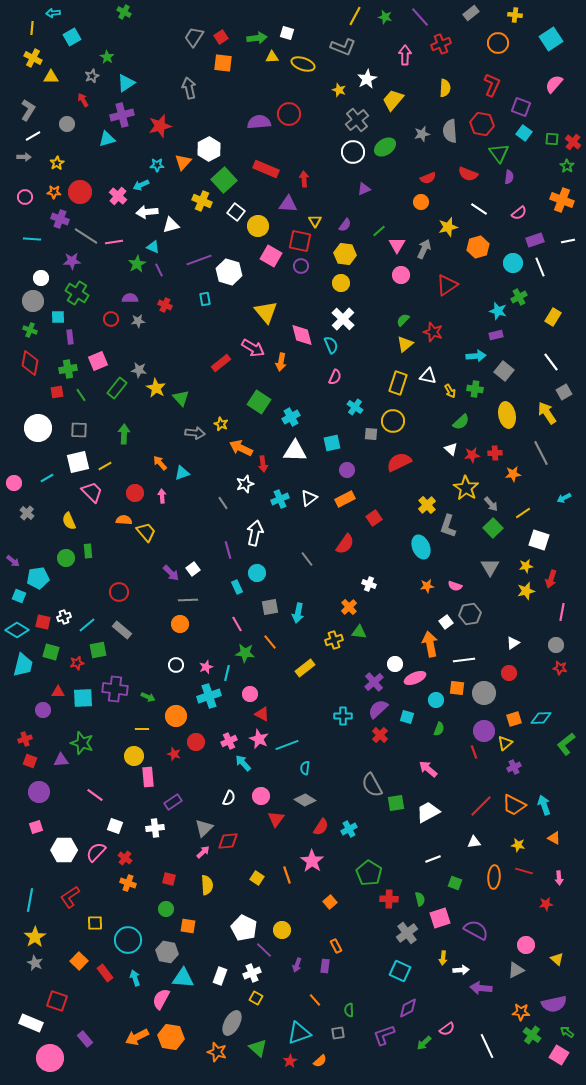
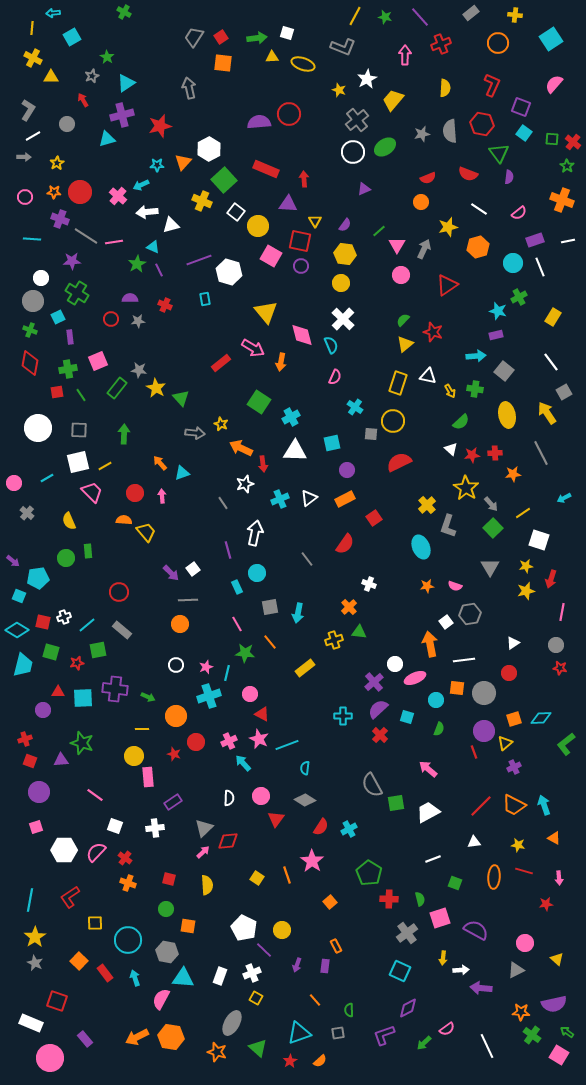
cyan square at (58, 317): rotated 24 degrees counterclockwise
white semicircle at (229, 798): rotated 21 degrees counterclockwise
pink circle at (526, 945): moved 1 px left, 2 px up
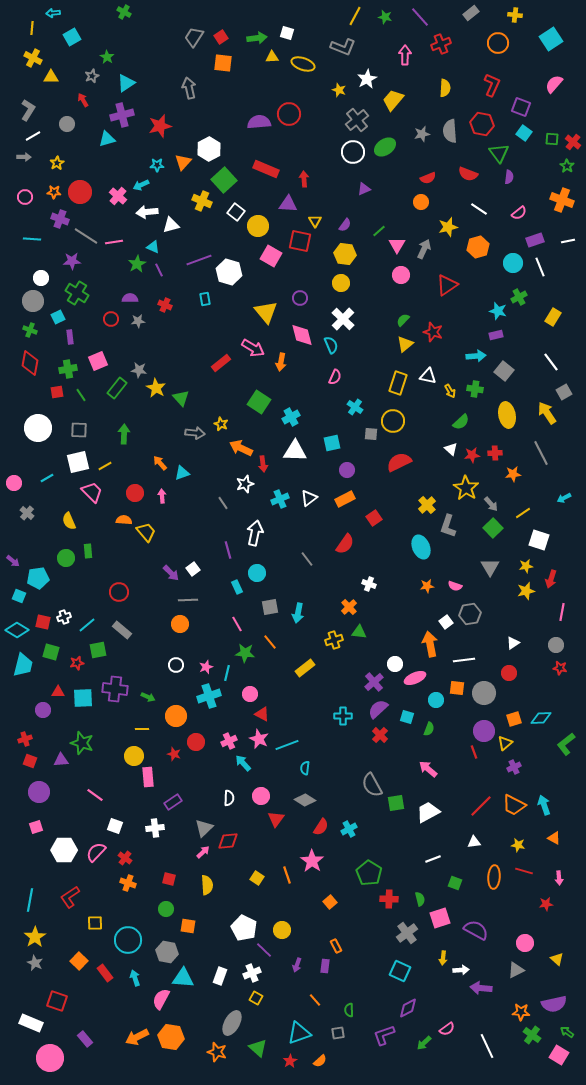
purple circle at (301, 266): moved 1 px left, 32 px down
green semicircle at (439, 729): moved 10 px left
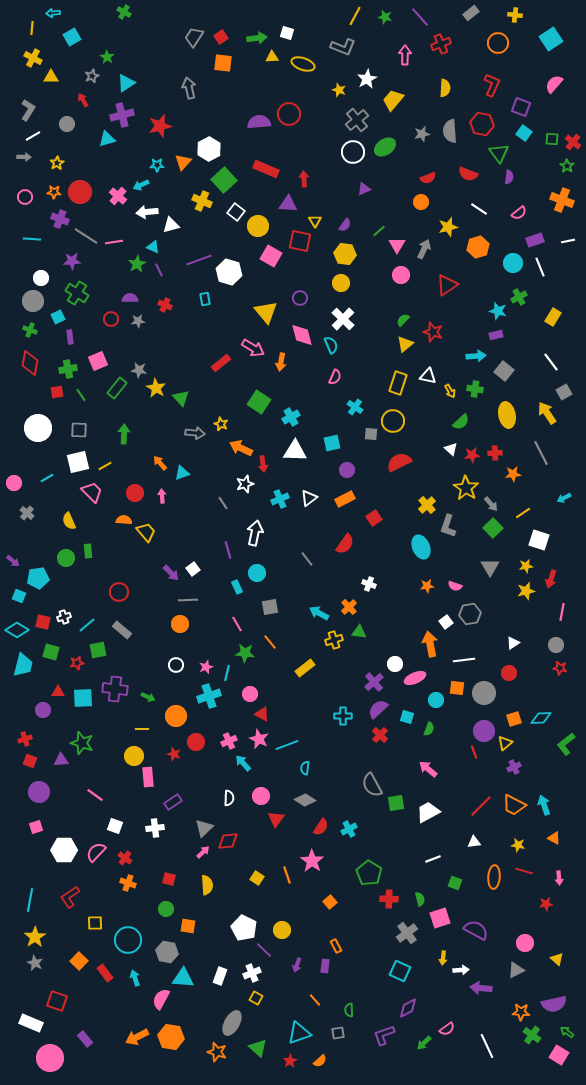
cyan arrow at (298, 613): moved 21 px right; rotated 108 degrees clockwise
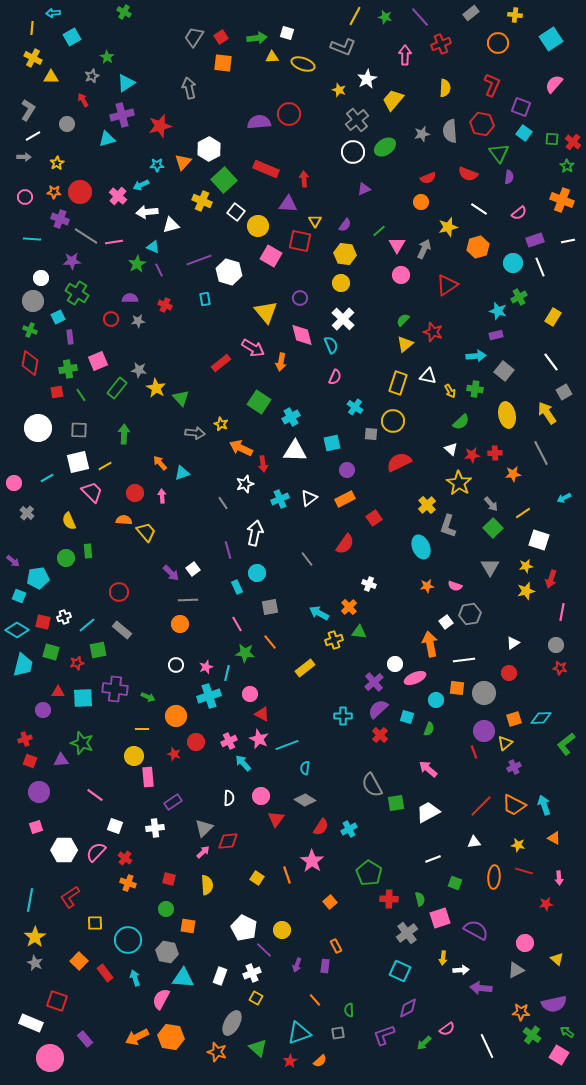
yellow star at (466, 488): moved 7 px left, 5 px up
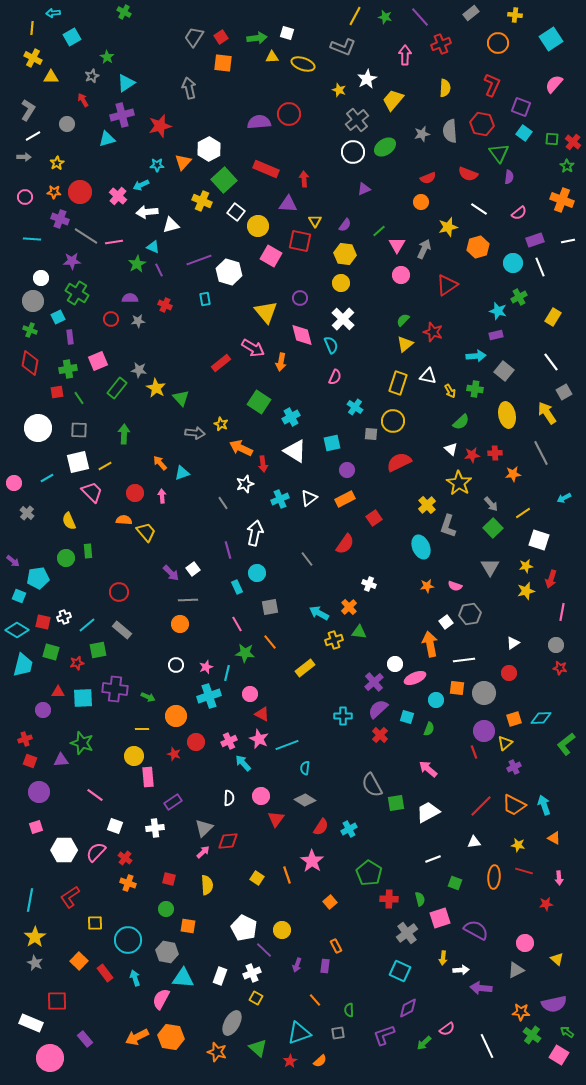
green line at (81, 395): moved 2 px left, 3 px down
white triangle at (295, 451): rotated 30 degrees clockwise
red square at (57, 1001): rotated 20 degrees counterclockwise
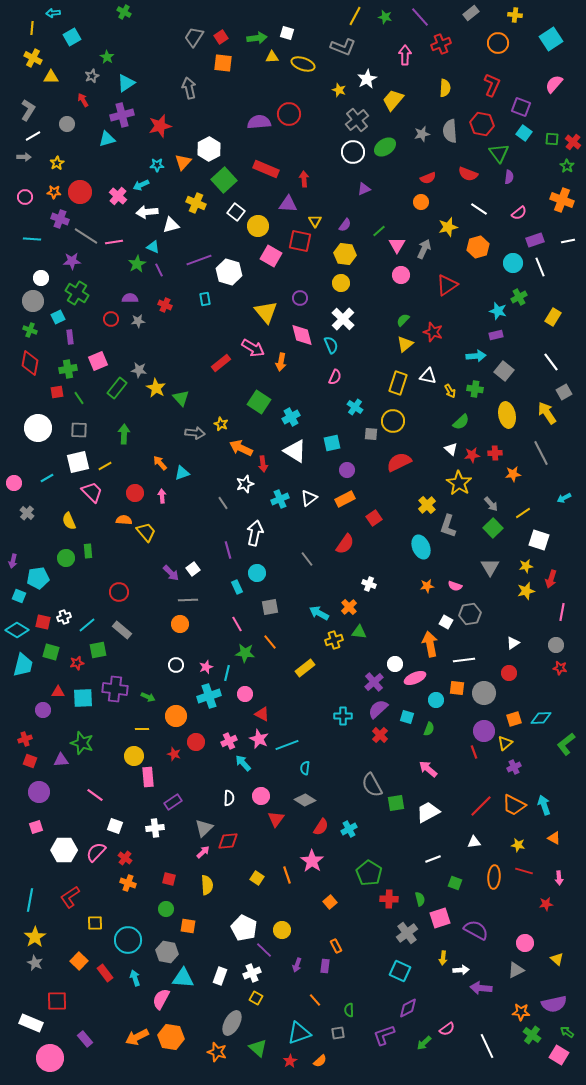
yellow cross at (202, 201): moved 6 px left, 2 px down
purple arrow at (13, 561): rotated 64 degrees clockwise
white square at (446, 622): rotated 24 degrees counterclockwise
pink circle at (250, 694): moved 5 px left
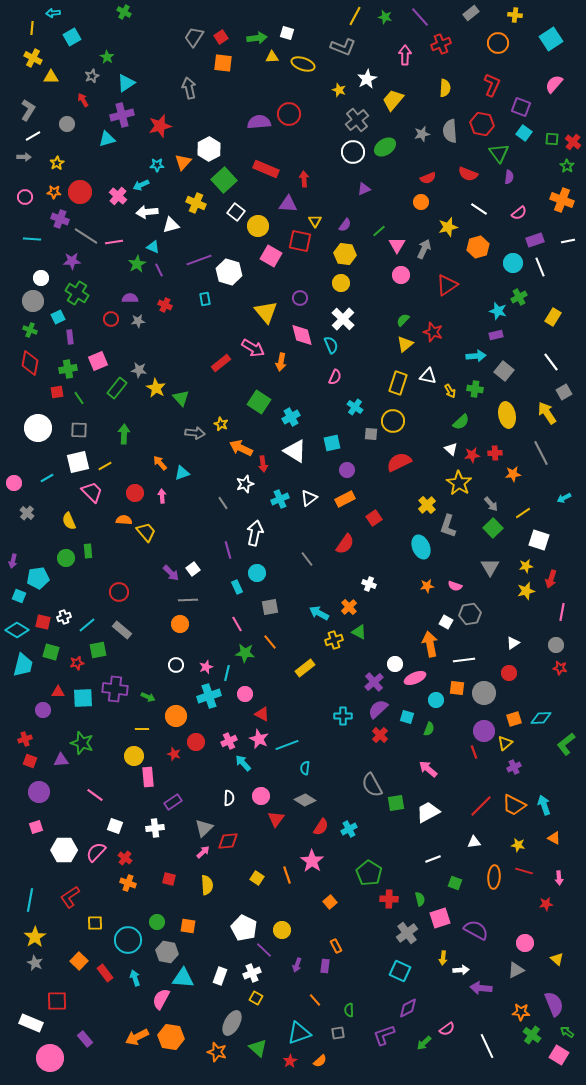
green triangle at (359, 632): rotated 21 degrees clockwise
green circle at (166, 909): moved 9 px left, 13 px down
purple semicircle at (554, 1004): rotated 100 degrees counterclockwise
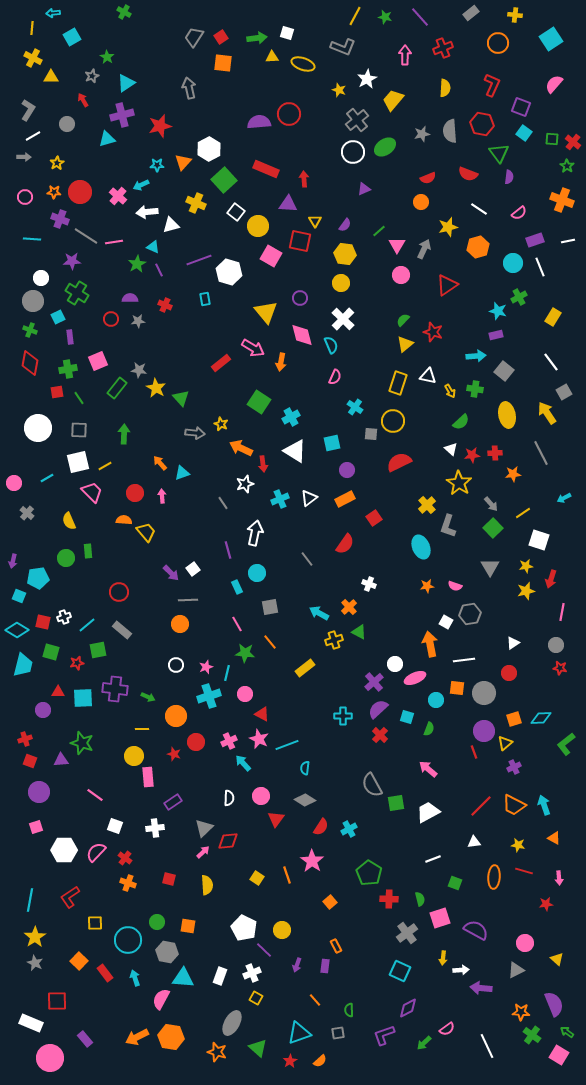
red cross at (441, 44): moved 2 px right, 4 px down
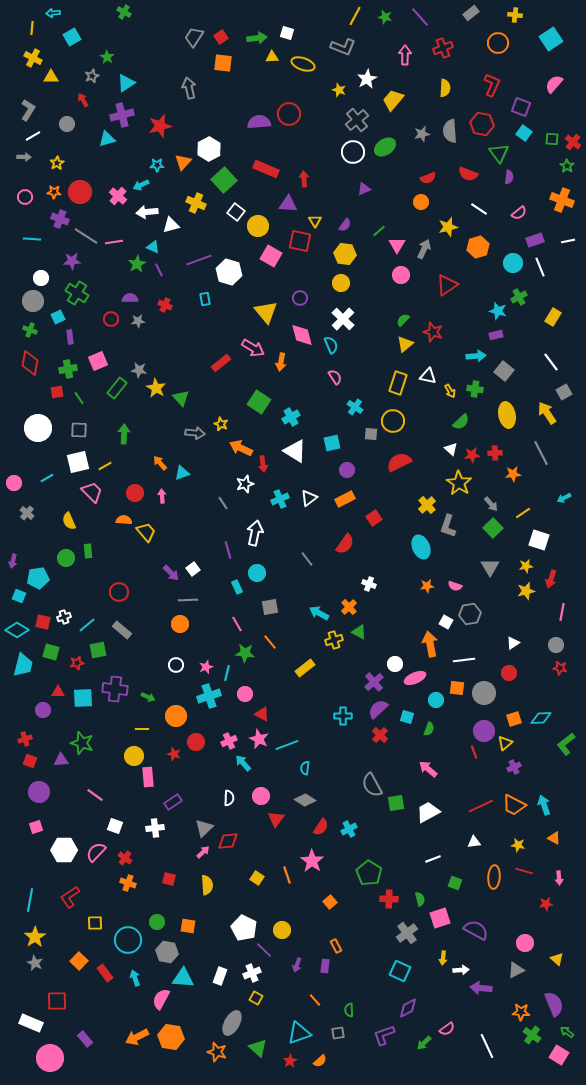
pink semicircle at (335, 377): rotated 56 degrees counterclockwise
red line at (481, 806): rotated 20 degrees clockwise
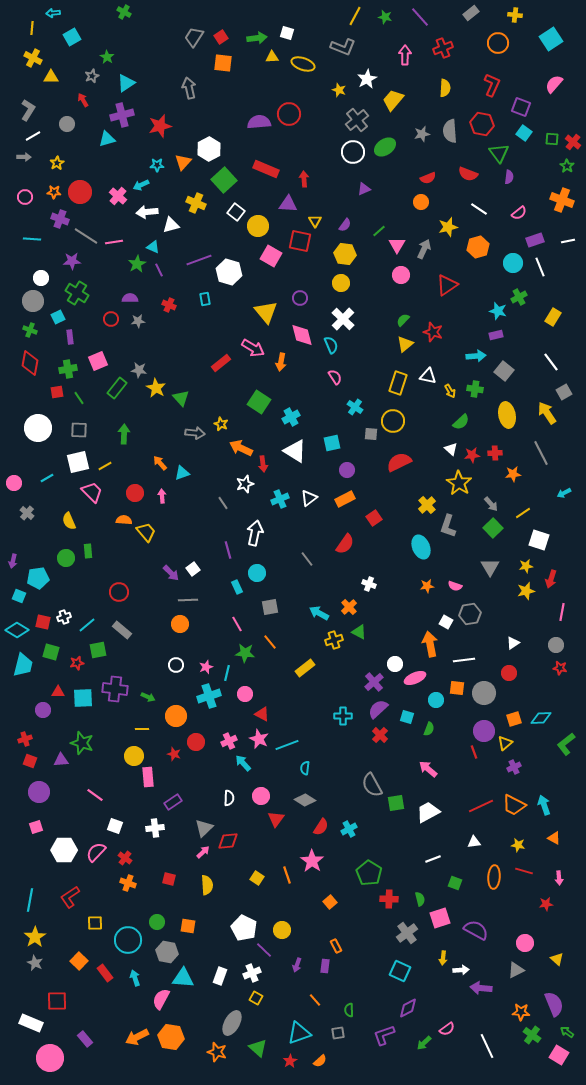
red cross at (165, 305): moved 4 px right
cyan arrow at (564, 498): moved 5 px up
